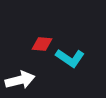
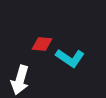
white arrow: rotated 120 degrees clockwise
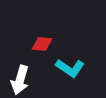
cyan L-shape: moved 10 px down
